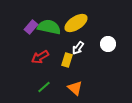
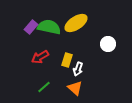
white arrow: moved 21 px down; rotated 16 degrees counterclockwise
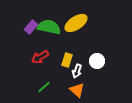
white circle: moved 11 px left, 17 px down
white arrow: moved 1 px left, 2 px down
orange triangle: moved 2 px right, 2 px down
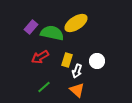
green semicircle: moved 3 px right, 6 px down
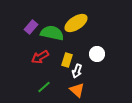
white circle: moved 7 px up
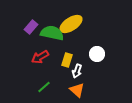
yellow ellipse: moved 5 px left, 1 px down
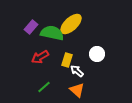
yellow ellipse: rotated 10 degrees counterclockwise
white arrow: rotated 112 degrees clockwise
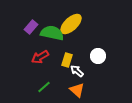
white circle: moved 1 px right, 2 px down
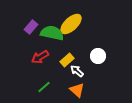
yellow rectangle: rotated 32 degrees clockwise
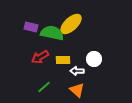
purple rectangle: rotated 64 degrees clockwise
white circle: moved 4 px left, 3 px down
yellow rectangle: moved 4 px left; rotated 40 degrees clockwise
white arrow: rotated 40 degrees counterclockwise
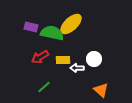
white arrow: moved 3 px up
orange triangle: moved 24 px right
